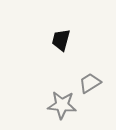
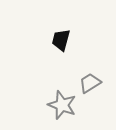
gray star: rotated 16 degrees clockwise
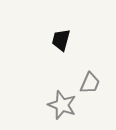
gray trapezoid: rotated 145 degrees clockwise
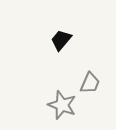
black trapezoid: rotated 25 degrees clockwise
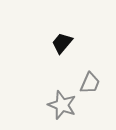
black trapezoid: moved 1 px right, 3 px down
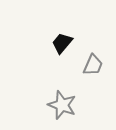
gray trapezoid: moved 3 px right, 18 px up
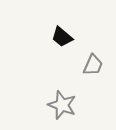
black trapezoid: moved 6 px up; rotated 90 degrees counterclockwise
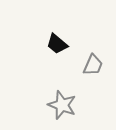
black trapezoid: moved 5 px left, 7 px down
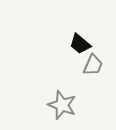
black trapezoid: moved 23 px right
